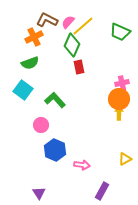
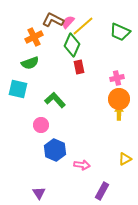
brown L-shape: moved 6 px right
pink cross: moved 5 px left, 5 px up
cyan square: moved 5 px left, 1 px up; rotated 24 degrees counterclockwise
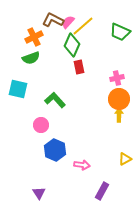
green semicircle: moved 1 px right, 5 px up
yellow arrow: moved 2 px down
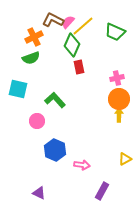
green trapezoid: moved 5 px left
pink circle: moved 4 px left, 4 px up
purple triangle: rotated 32 degrees counterclockwise
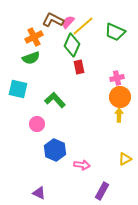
orange circle: moved 1 px right, 2 px up
pink circle: moved 3 px down
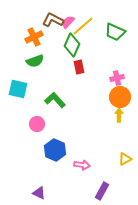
green semicircle: moved 4 px right, 3 px down
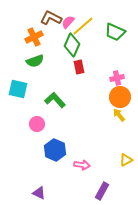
brown L-shape: moved 2 px left, 2 px up
yellow arrow: rotated 40 degrees counterclockwise
yellow triangle: moved 1 px right, 1 px down
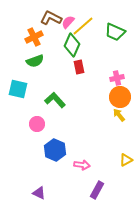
purple rectangle: moved 5 px left, 1 px up
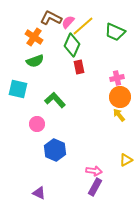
orange cross: rotated 30 degrees counterclockwise
pink arrow: moved 12 px right, 6 px down
purple rectangle: moved 2 px left, 3 px up
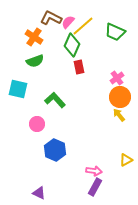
pink cross: rotated 24 degrees counterclockwise
